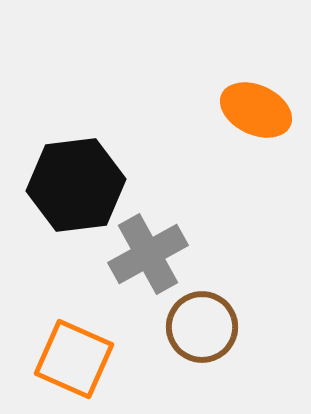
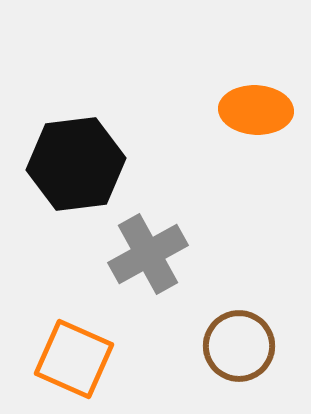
orange ellipse: rotated 22 degrees counterclockwise
black hexagon: moved 21 px up
brown circle: moved 37 px right, 19 px down
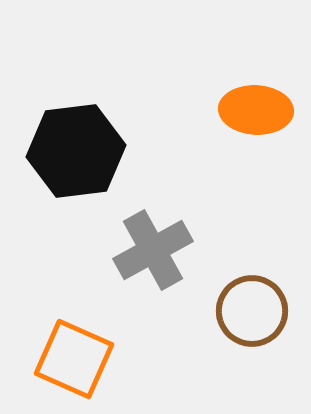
black hexagon: moved 13 px up
gray cross: moved 5 px right, 4 px up
brown circle: moved 13 px right, 35 px up
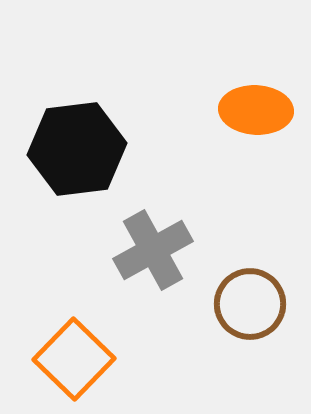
black hexagon: moved 1 px right, 2 px up
brown circle: moved 2 px left, 7 px up
orange square: rotated 20 degrees clockwise
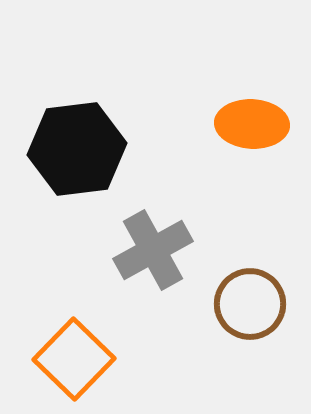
orange ellipse: moved 4 px left, 14 px down
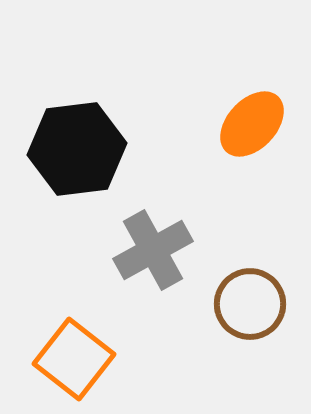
orange ellipse: rotated 50 degrees counterclockwise
orange square: rotated 6 degrees counterclockwise
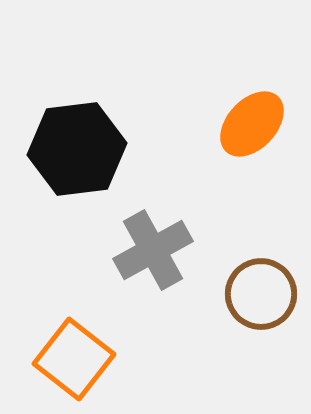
brown circle: moved 11 px right, 10 px up
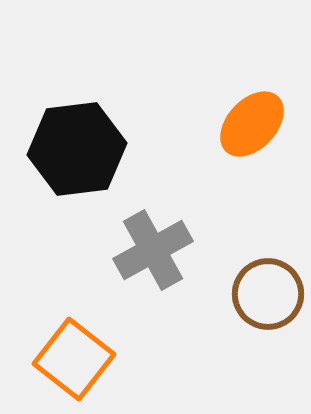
brown circle: moved 7 px right
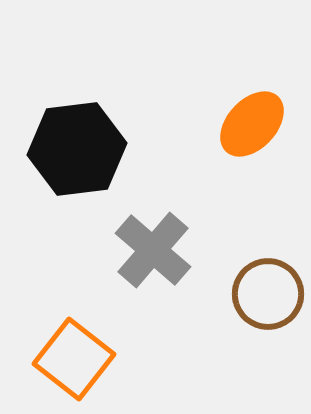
gray cross: rotated 20 degrees counterclockwise
